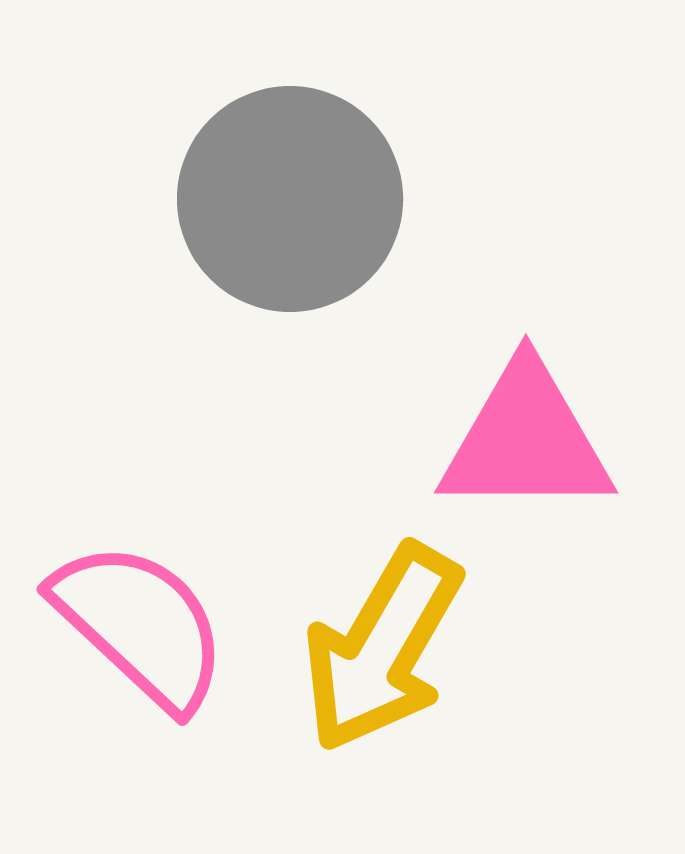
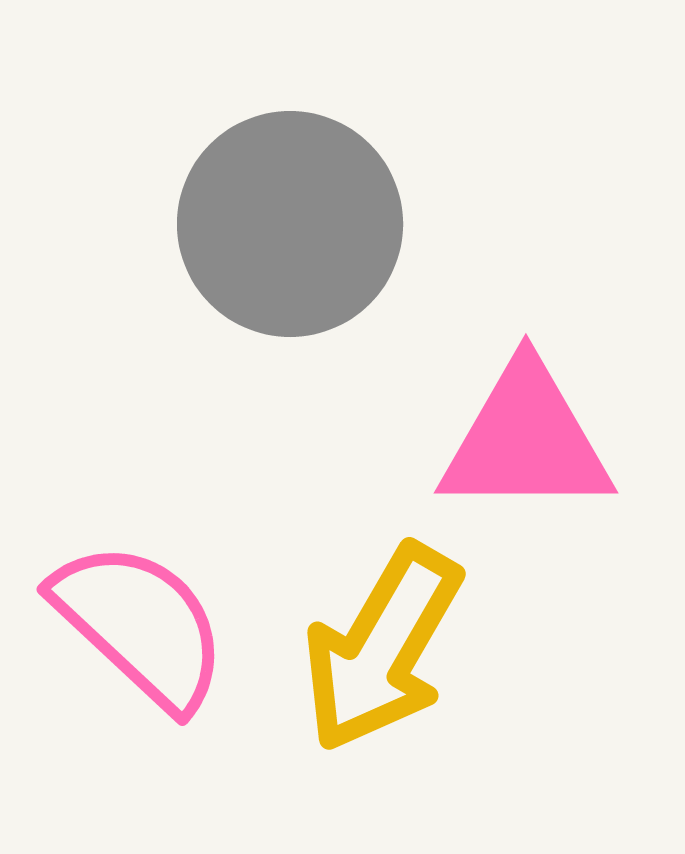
gray circle: moved 25 px down
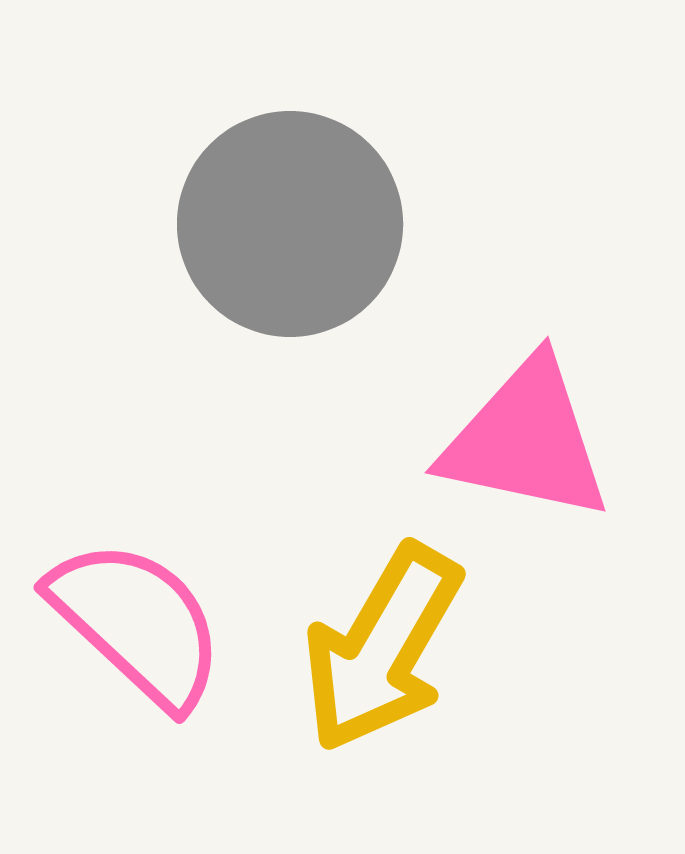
pink triangle: rotated 12 degrees clockwise
pink semicircle: moved 3 px left, 2 px up
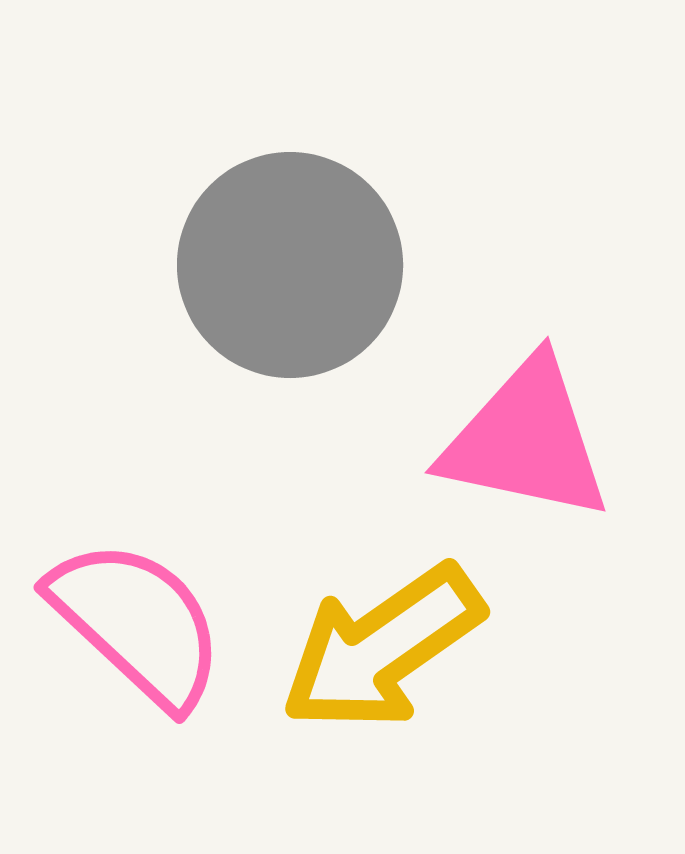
gray circle: moved 41 px down
yellow arrow: rotated 25 degrees clockwise
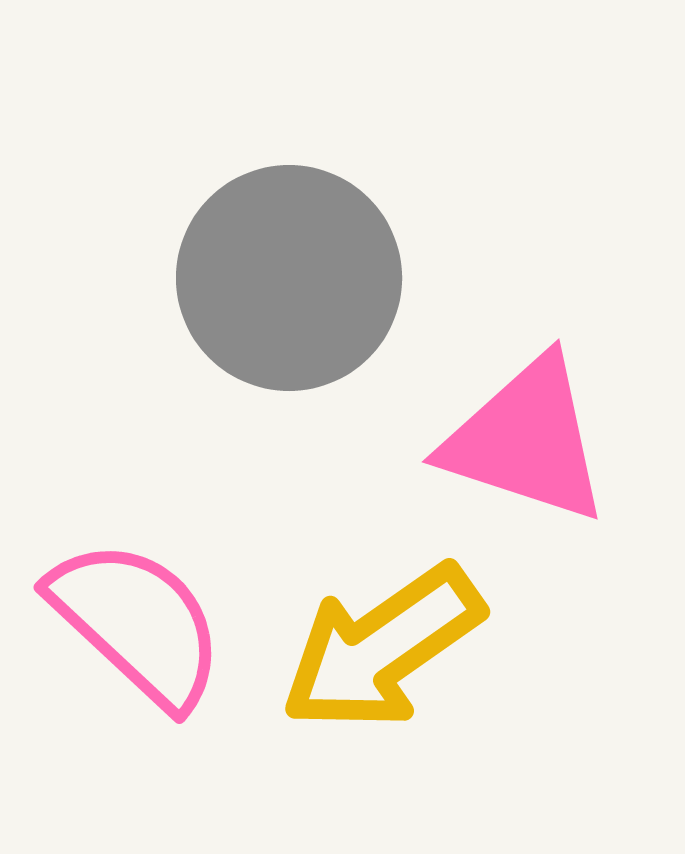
gray circle: moved 1 px left, 13 px down
pink triangle: rotated 6 degrees clockwise
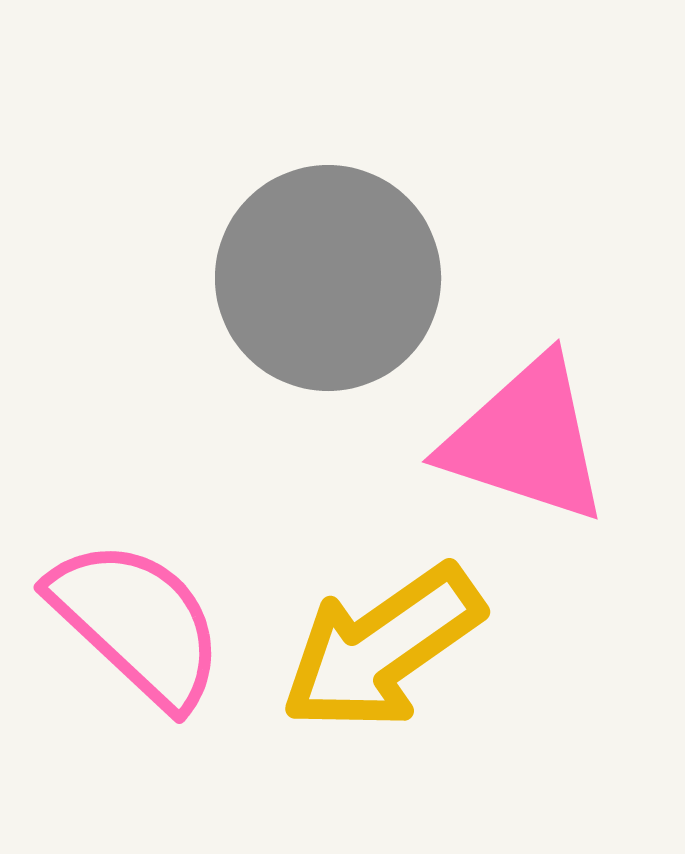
gray circle: moved 39 px right
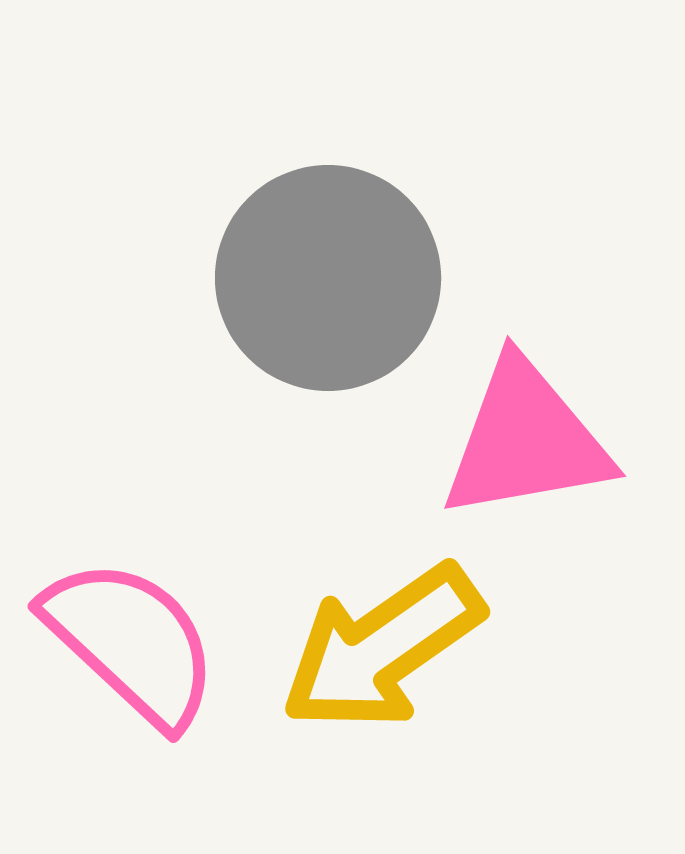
pink triangle: rotated 28 degrees counterclockwise
pink semicircle: moved 6 px left, 19 px down
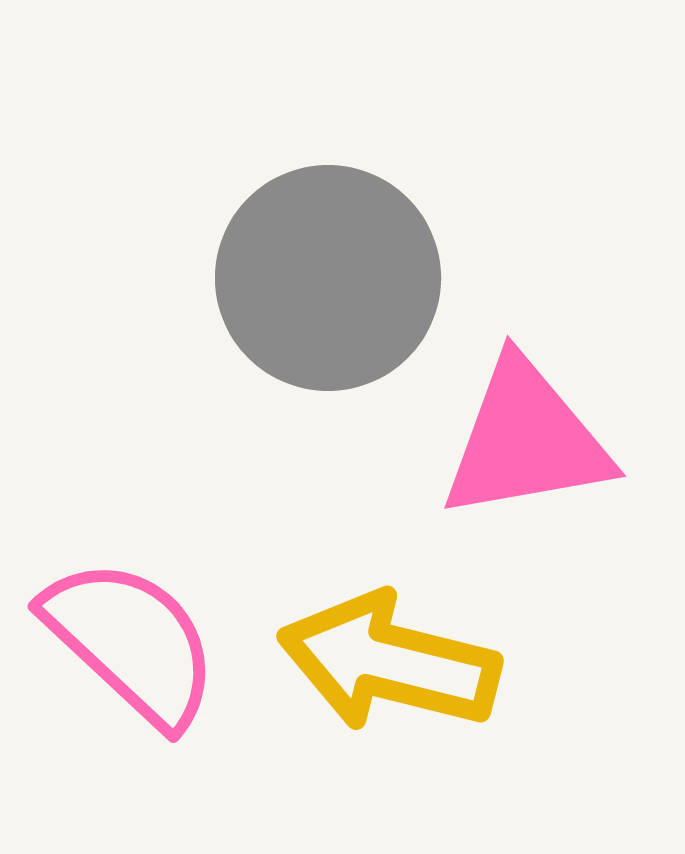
yellow arrow: moved 7 px right, 14 px down; rotated 49 degrees clockwise
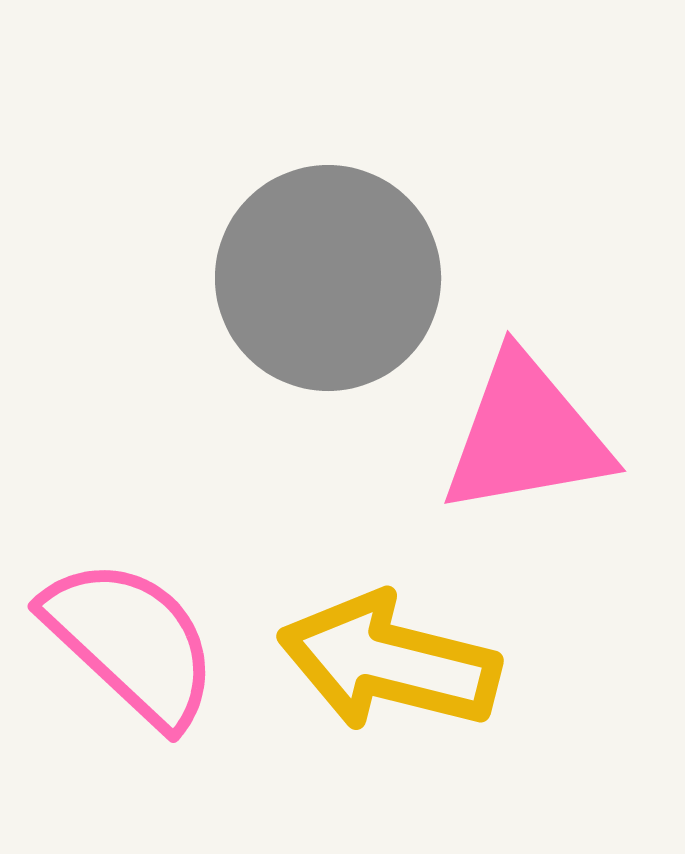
pink triangle: moved 5 px up
